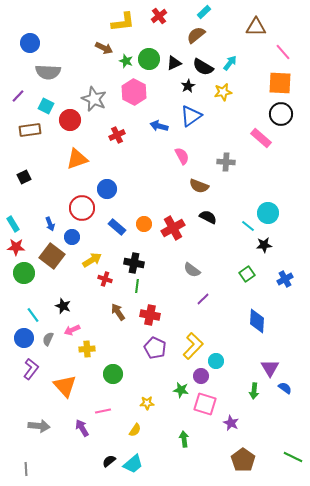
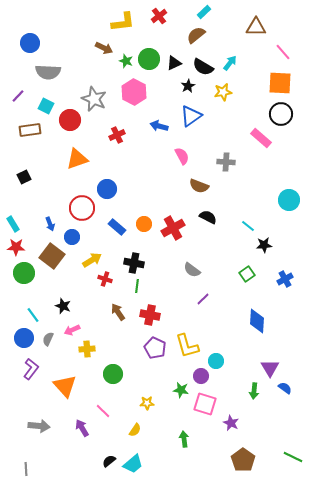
cyan circle at (268, 213): moved 21 px right, 13 px up
yellow L-shape at (193, 346): moved 6 px left; rotated 120 degrees clockwise
pink line at (103, 411): rotated 56 degrees clockwise
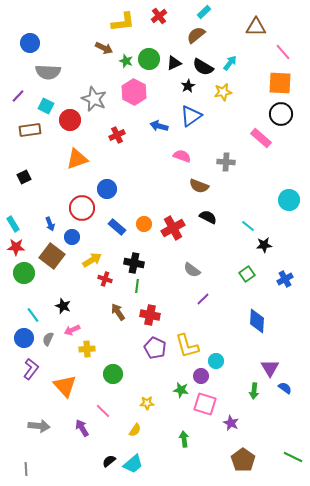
pink semicircle at (182, 156): rotated 42 degrees counterclockwise
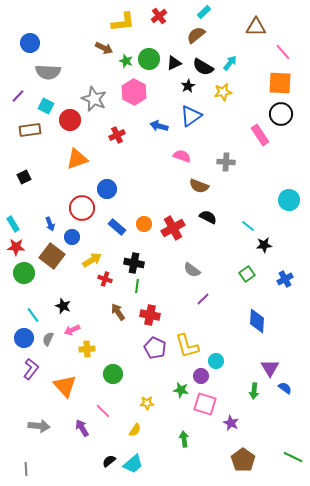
pink rectangle at (261, 138): moved 1 px left, 3 px up; rotated 15 degrees clockwise
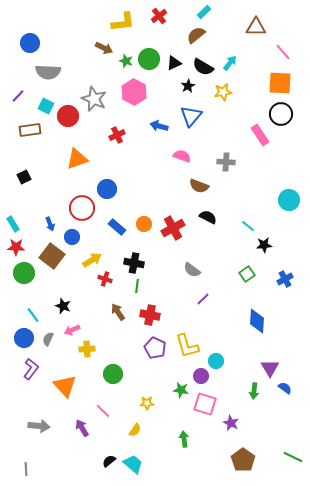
blue triangle at (191, 116): rotated 15 degrees counterclockwise
red circle at (70, 120): moved 2 px left, 4 px up
cyan trapezoid at (133, 464): rotated 100 degrees counterclockwise
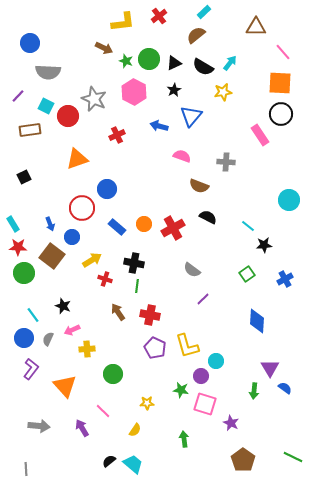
black star at (188, 86): moved 14 px left, 4 px down
red star at (16, 247): moved 2 px right
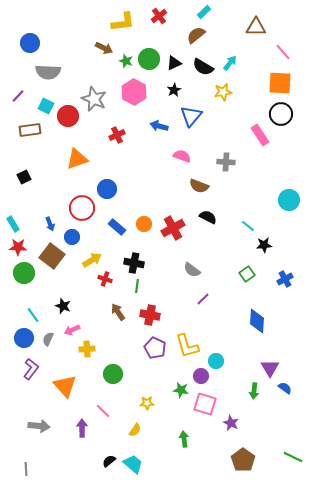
purple arrow at (82, 428): rotated 30 degrees clockwise
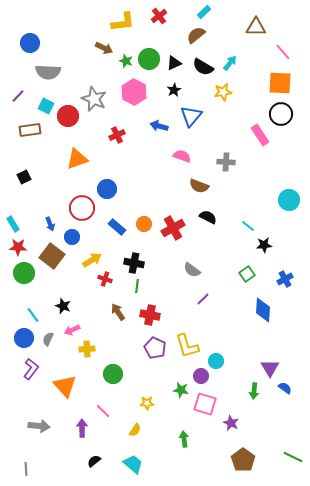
blue diamond at (257, 321): moved 6 px right, 11 px up
black semicircle at (109, 461): moved 15 px left
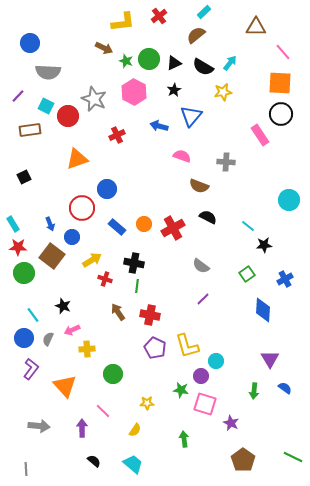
gray semicircle at (192, 270): moved 9 px right, 4 px up
purple triangle at (270, 368): moved 9 px up
black semicircle at (94, 461): rotated 80 degrees clockwise
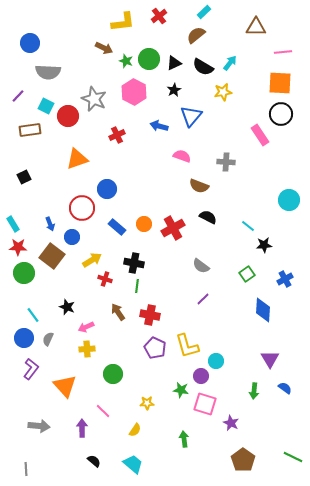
pink line at (283, 52): rotated 54 degrees counterclockwise
black star at (63, 306): moved 4 px right, 1 px down
pink arrow at (72, 330): moved 14 px right, 3 px up
